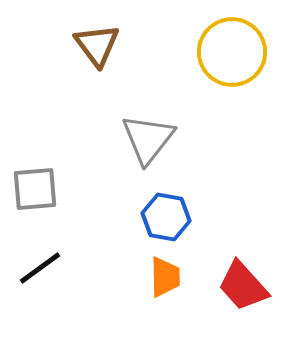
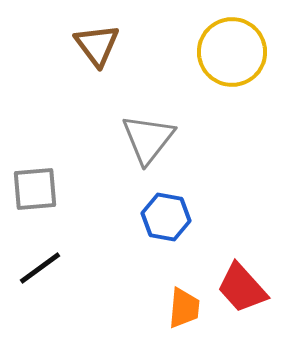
orange trapezoid: moved 19 px right, 31 px down; rotated 6 degrees clockwise
red trapezoid: moved 1 px left, 2 px down
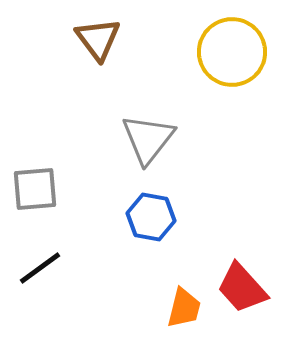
brown triangle: moved 1 px right, 6 px up
blue hexagon: moved 15 px left
orange trapezoid: rotated 9 degrees clockwise
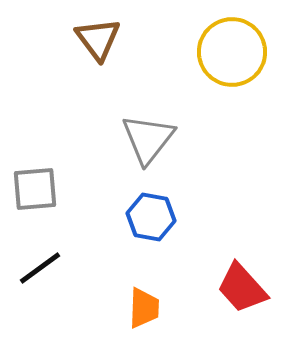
orange trapezoid: moved 40 px left; rotated 12 degrees counterclockwise
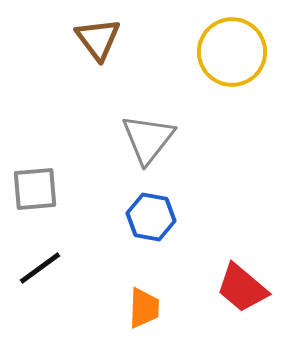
red trapezoid: rotated 8 degrees counterclockwise
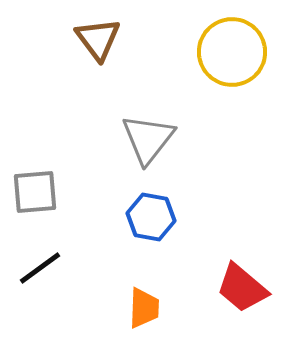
gray square: moved 3 px down
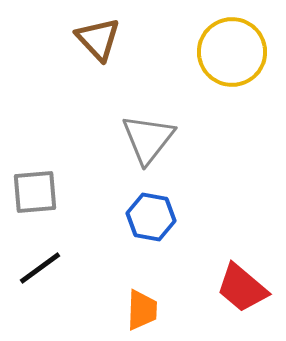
brown triangle: rotated 6 degrees counterclockwise
orange trapezoid: moved 2 px left, 2 px down
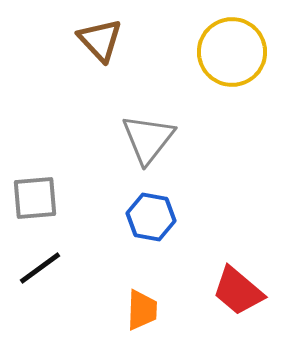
brown triangle: moved 2 px right, 1 px down
gray square: moved 6 px down
red trapezoid: moved 4 px left, 3 px down
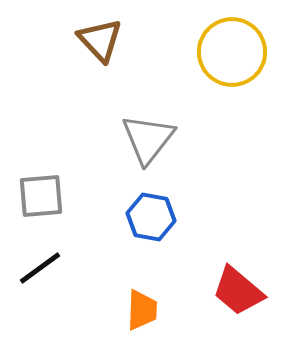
gray square: moved 6 px right, 2 px up
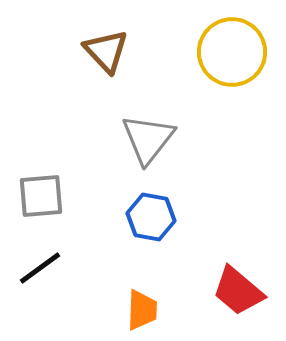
brown triangle: moved 6 px right, 11 px down
